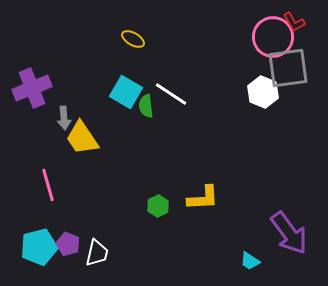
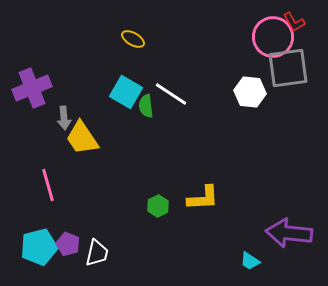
white hexagon: moved 13 px left; rotated 16 degrees counterclockwise
purple arrow: rotated 132 degrees clockwise
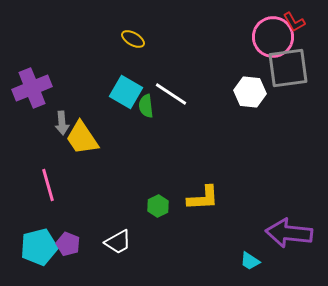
gray arrow: moved 2 px left, 5 px down
white trapezoid: moved 21 px right, 11 px up; rotated 48 degrees clockwise
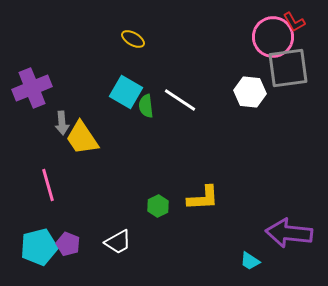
white line: moved 9 px right, 6 px down
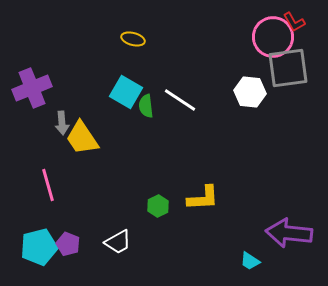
yellow ellipse: rotated 15 degrees counterclockwise
